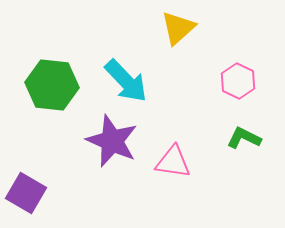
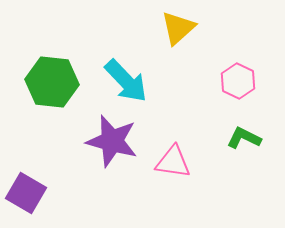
green hexagon: moved 3 px up
purple star: rotated 8 degrees counterclockwise
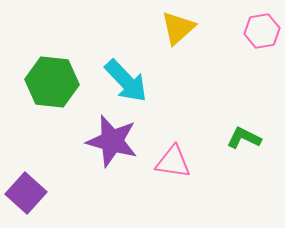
pink hexagon: moved 24 px right, 50 px up; rotated 24 degrees clockwise
purple square: rotated 12 degrees clockwise
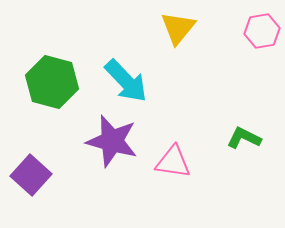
yellow triangle: rotated 9 degrees counterclockwise
green hexagon: rotated 9 degrees clockwise
purple square: moved 5 px right, 18 px up
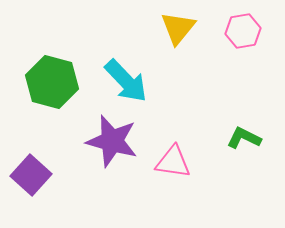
pink hexagon: moved 19 px left
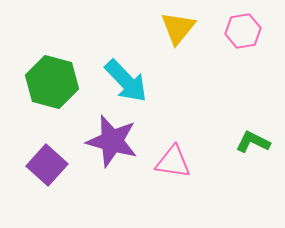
green L-shape: moved 9 px right, 4 px down
purple square: moved 16 px right, 10 px up
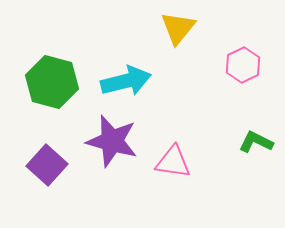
pink hexagon: moved 34 px down; rotated 16 degrees counterclockwise
cyan arrow: rotated 60 degrees counterclockwise
green L-shape: moved 3 px right
